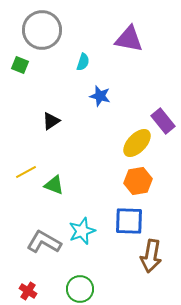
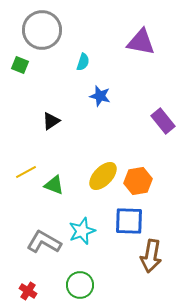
purple triangle: moved 12 px right, 3 px down
yellow ellipse: moved 34 px left, 33 px down
green circle: moved 4 px up
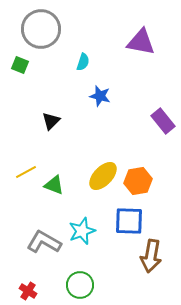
gray circle: moved 1 px left, 1 px up
black triangle: rotated 12 degrees counterclockwise
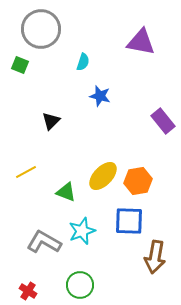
green triangle: moved 12 px right, 7 px down
brown arrow: moved 4 px right, 1 px down
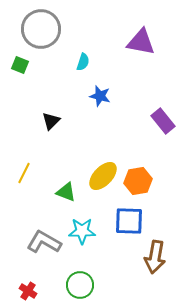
yellow line: moved 2 px left, 1 px down; rotated 35 degrees counterclockwise
cyan star: rotated 20 degrees clockwise
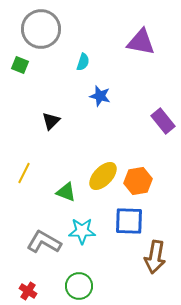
green circle: moved 1 px left, 1 px down
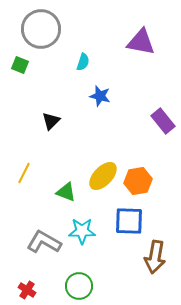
red cross: moved 1 px left, 1 px up
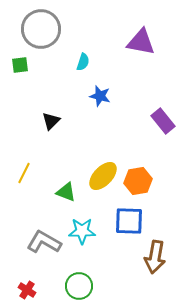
green square: rotated 30 degrees counterclockwise
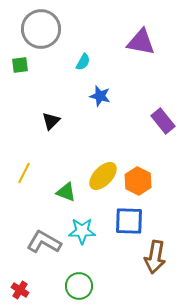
cyan semicircle: rotated 12 degrees clockwise
orange hexagon: rotated 24 degrees counterclockwise
red cross: moved 7 px left
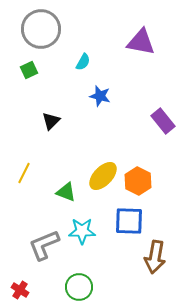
green square: moved 9 px right, 5 px down; rotated 18 degrees counterclockwise
gray L-shape: moved 3 px down; rotated 52 degrees counterclockwise
green circle: moved 1 px down
